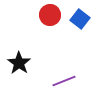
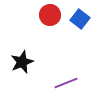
black star: moved 3 px right, 1 px up; rotated 15 degrees clockwise
purple line: moved 2 px right, 2 px down
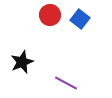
purple line: rotated 50 degrees clockwise
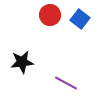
black star: rotated 15 degrees clockwise
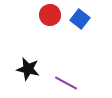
black star: moved 6 px right, 7 px down; rotated 20 degrees clockwise
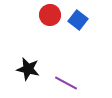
blue square: moved 2 px left, 1 px down
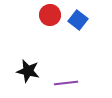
black star: moved 2 px down
purple line: rotated 35 degrees counterclockwise
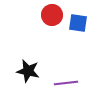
red circle: moved 2 px right
blue square: moved 3 px down; rotated 30 degrees counterclockwise
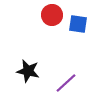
blue square: moved 1 px down
purple line: rotated 35 degrees counterclockwise
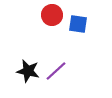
purple line: moved 10 px left, 12 px up
